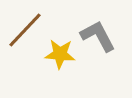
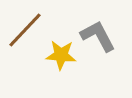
yellow star: moved 1 px right, 1 px down
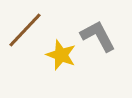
yellow star: rotated 16 degrees clockwise
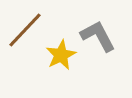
yellow star: rotated 24 degrees clockwise
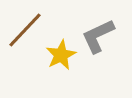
gray L-shape: rotated 87 degrees counterclockwise
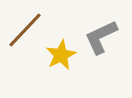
gray L-shape: moved 3 px right, 1 px down
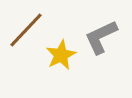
brown line: moved 1 px right
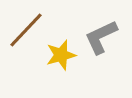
yellow star: rotated 12 degrees clockwise
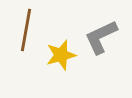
brown line: rotated 33 degrees counterclockwise
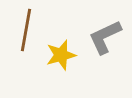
gray L-shape: moved 4 px right
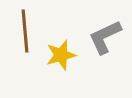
brown line: moved 1 px left, 1 px down; rotated 15 degrees counterclockwise
